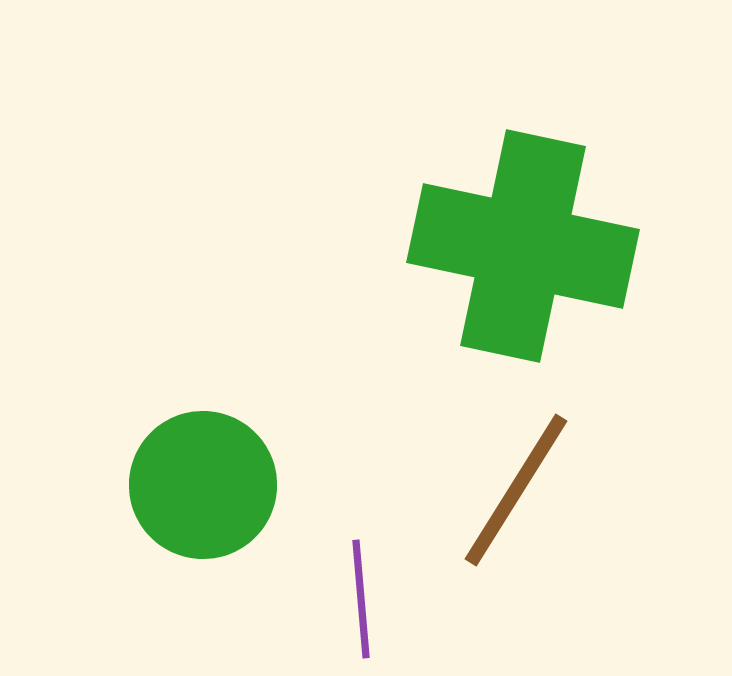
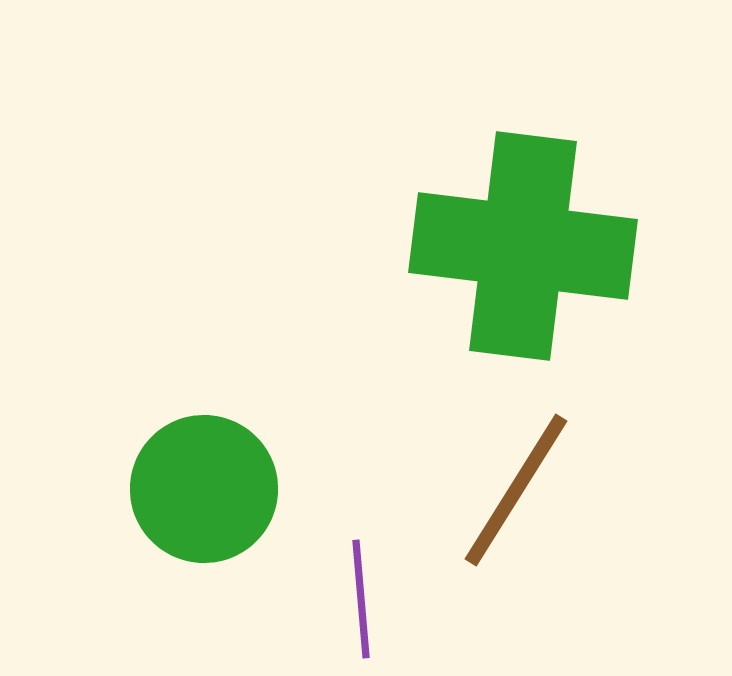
green cross: rotated 5 degrees counterclockwise
green circle: moved 1 px right, 4 px down
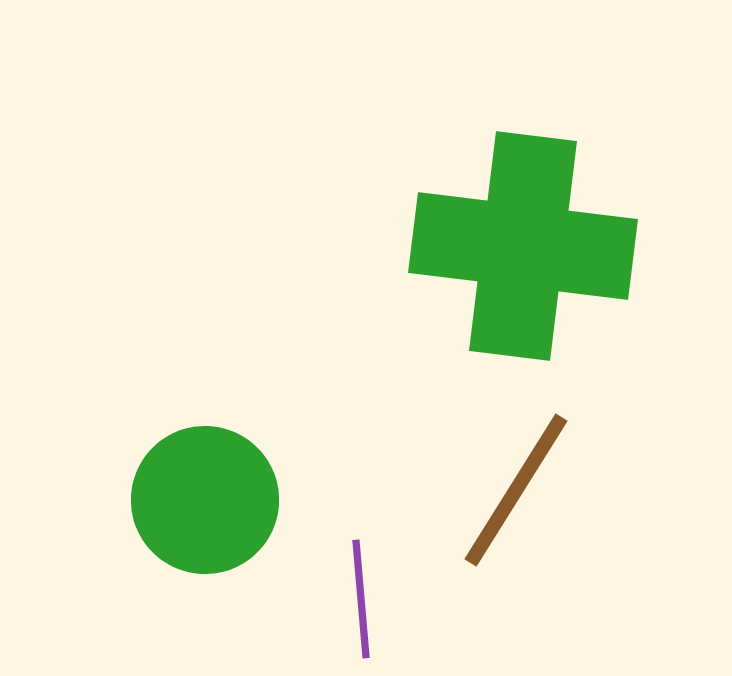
green circle: moved 1 px right, 11 px down
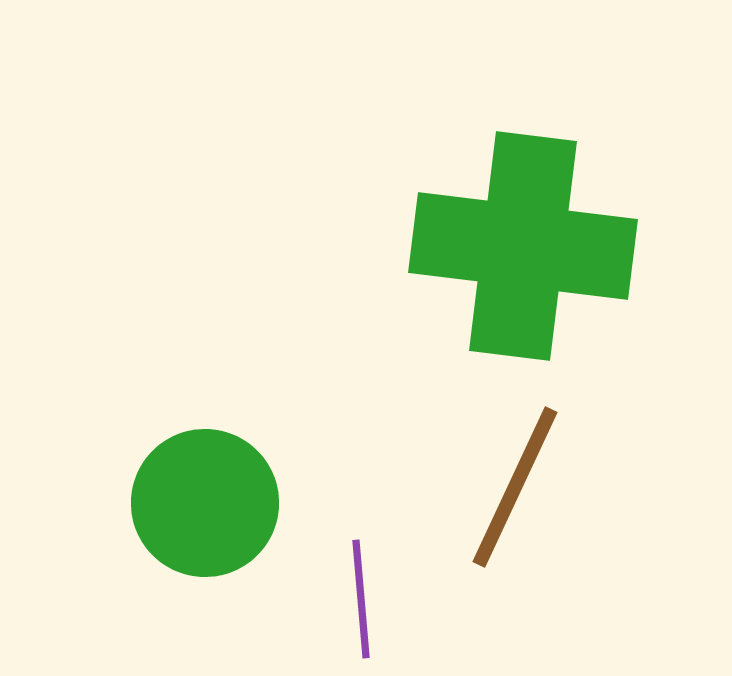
brown line: moved 1 px left, 3 px up; rotated 7 degrees counterclockwise
green circle: moved 3 px down
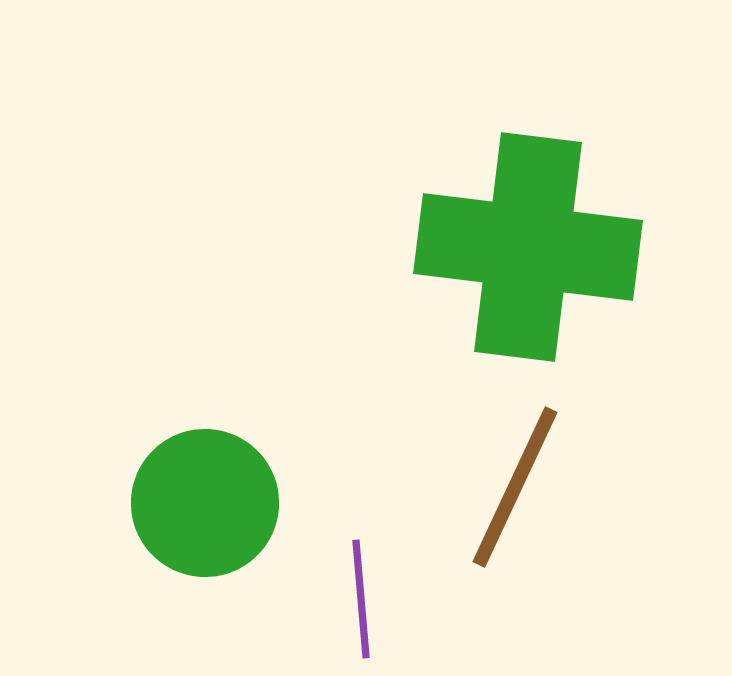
green cross: moved 5 px right, 1 px down
